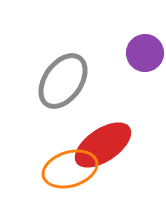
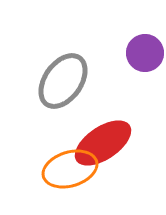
red ellipse: moved 2 px up
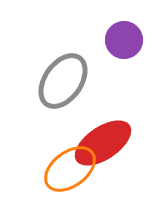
purple circle: moved 21 px left, 13 px up
orange ellipse: rotated 20 degrees counterclockwise
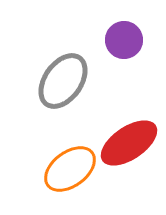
red ellipse: moved 26 px right
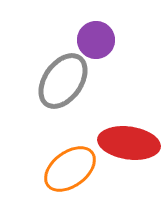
purple circle: moved 28 px left
red ellipse: rotated 42 degrees clockwise
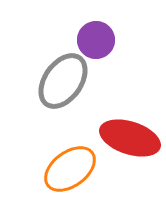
red ellipse: moved 1 px right, 5 px up; rotated 10 degrees clockwise
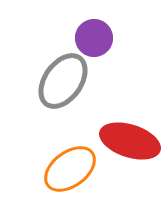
purple circle: moved 2 px left, 2 px up
red ellipse: moved 3 px down
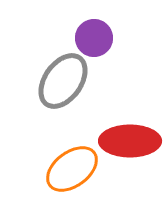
red ellipse: rotated 18 degrees counterclockwise
orange ellipse: moved 2 px right
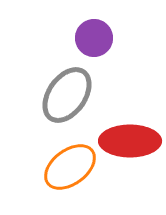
gray ellipse: moved 4 px right, 14 px down
orange ellipse: moved 2 px left, 2 px up
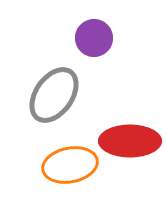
gray ellipse: moved 13 px left
orange ellipse: moved 2 px up; rotated 26 degrees clockwise
